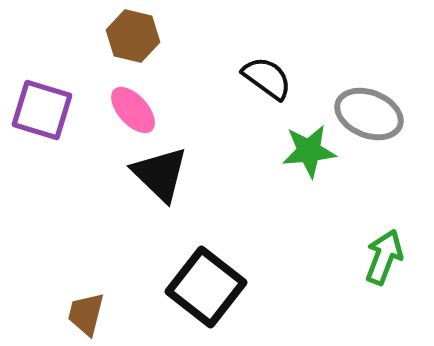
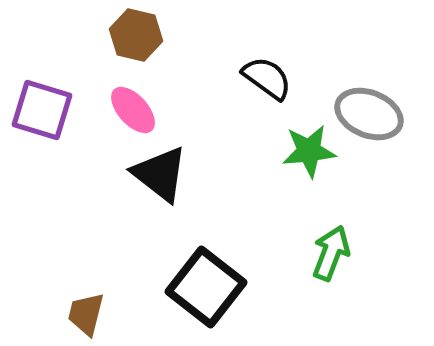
brown hexagon: moved 3 px right, 1 px up
black triangle: rotated 6 degrees counterclockwise
green arrow: moved 53 px left, 4 px up
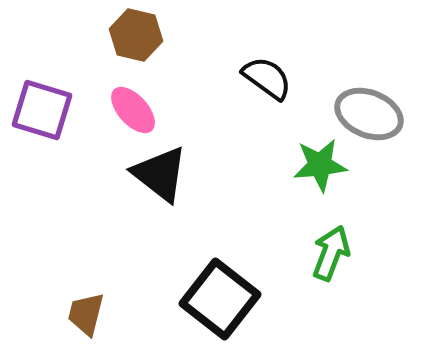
green star: moved 11 px right, 14 px down
black square: moved 14 px right, 12 px down
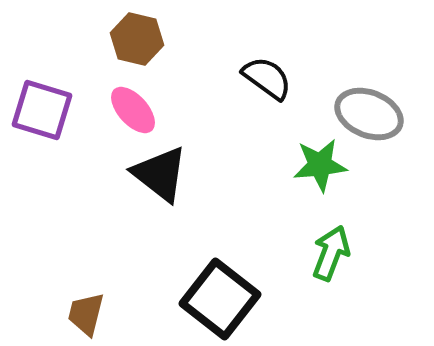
brown hexagon: moved 1 px right, 4 px down
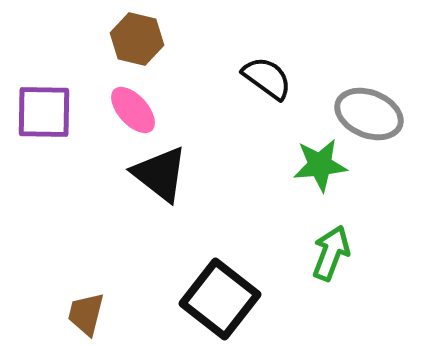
purple square: moved 2 px right, 2 px down; rotated 16 degrees counterclockwise
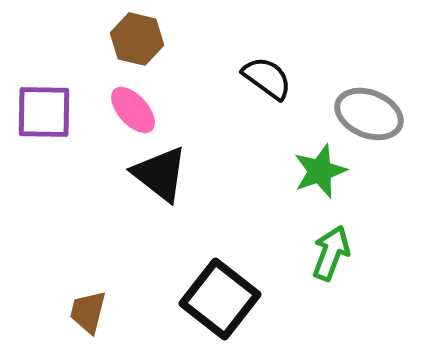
green star: moved 6 px down; rotated 14 degrees counterclockwise
brown trapezoid: moved 2 px right, 2 px up
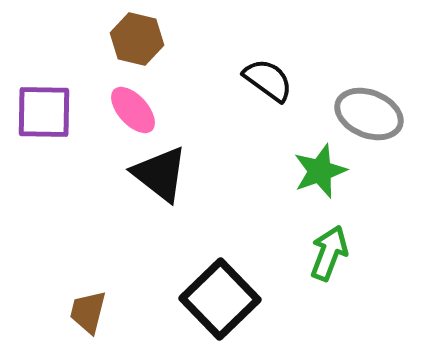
black semicircle: moved 1 px right, 2 px down
green arrow: moved 2 px left
black square: rotated 8 degrees clockwise
